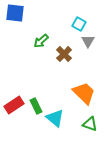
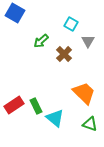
blue square: rotated 24 degrees clockwise
cyan square: moved 8 px left
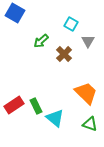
orange trapezoid: moved 2 px right
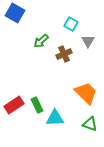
brown cross: rotated 21 degrees clockwise
green rectangle: moved 1 px right, 1 px up
cyan triangle: rotated 42 degrees counterclockwise
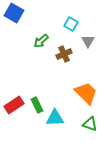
blue square: moved 1 px left
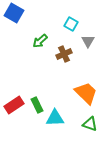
green arrow: moved 1 px left
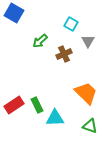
green triangle: moved 2 px down
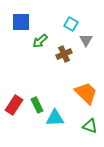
blue square: moved 7 px right, 9 px down; rotated 30 degrees counterclockwise
gray triangle: moved 2 px left, 1 px up
red rectangle: rotated 24 degrees counterclockwise
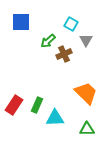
green arrow: moved 8 px right
green rectangle: rotated 49 degrees clockwise
green triangle: moved 3 px left, 3 px down; rotated 21 degrees counterclockwise
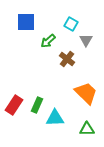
blue square: moved 5 px right
brown cross: moved 3 px right, 5 px down; rotated 28 degrees counterclockwise
